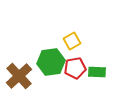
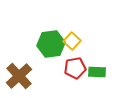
yellow square: rotated 18 degrees counterclockwise
green hexagon: moved 18 px up
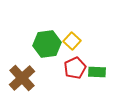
green hexagon: moved 4 px left
red pentagon: rotated 15 degrees counterclockwise
brown cross: moved 3 px right, 2 px down
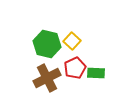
green hexagon: rotated 20 degrees clockwise
green rectangle: moved 1 px left, 1 px down
brown cross: moved 25 px right; rotated 16 degrees clockwise
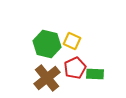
yellow square: rotated 18 degrees counterclockwise
green rectangle: moved 1 px left, 1 px down
brown cross: rotated 12 degrees counterclockwise
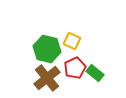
green hexagon: moved 5 px down
green rectangle: moved 1 px up; rotated 36 degrees clockwise
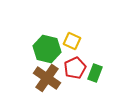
green rectangle: rotated 72 degrees clockwise
brown cross: rotated 16 degrees counterclockwise
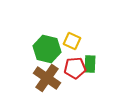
red pentagon: rotated 20 degrees clockwise
green rectangle: moved 5 px left, 9 px up; rotated 18 degrees counterclockwise
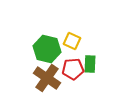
red pentagon: moved 2 px left, 1 px down
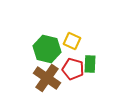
red pentagon: rotated 20 degrees clockwise
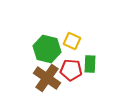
red pentagon: moved 2 px left, 1 px down; rotated 10 degrees counterclockwise
